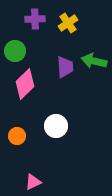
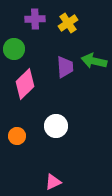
green circle: moved 1 px left, 2 px up
pink triangle: moved 20 px right
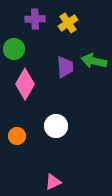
pink diamond: rotated 16 degrees counterclockwise
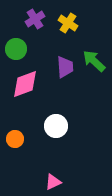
purple cross: rotated 30 degrees counterclockwise
yellow cross: rotated 24 degrees counterclockwise
green circle: moved 2 px right
green arrow: rotated 30 degrees clockwise
pink diamond: rotated 40 degrees clockwise
orange circle: moved 2 px left, 3 px down
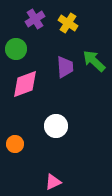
orange circle: moved 5 px down
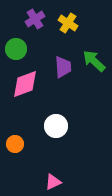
purple trapezoid: moved 2 px left
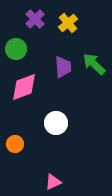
purple cross: rotated 12 degrees counterclockwise
yellow cross: rotated 18 degrees clockwise
green arrow: moved 3 px down
pink diamond: moved 1 px left, 3 px down
white circle: moved 3 px up
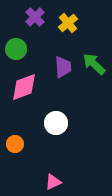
purple cross: moved 2 px up
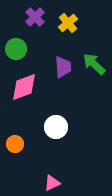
white circle: moved 4 px down
pink triangle: moved 1 px left, 1 px down
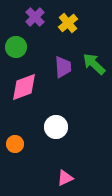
green circle: moved 2 px up
pink triangle: moved 13 px right, 5 px up
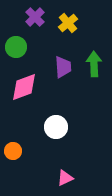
green arrow: rotated 45 degrees clockwise
orange circle: moved 2 px left, 7 px down
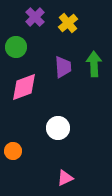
white circle: moved 2 px right, 1 px down
